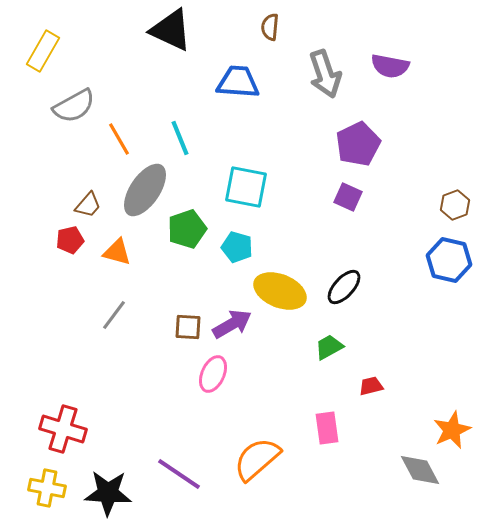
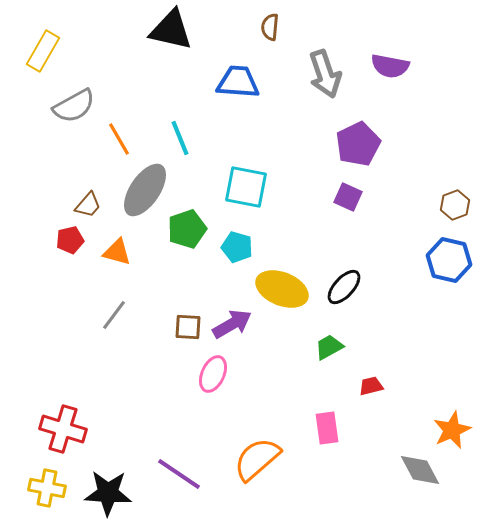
black triangle: rotated 12 degrees counterclockwise
yellow ellipse: moved 2 px right, 2 px up
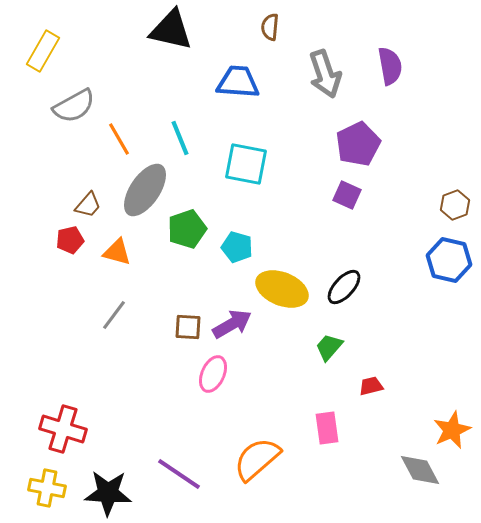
purple semicircle: rotated 111 degrees counterclockwise
cyan square: moved 23 px up
purple square: moved 1 px left, 2 px up
green trapezoid: rotated 20 degrees counterclockwise
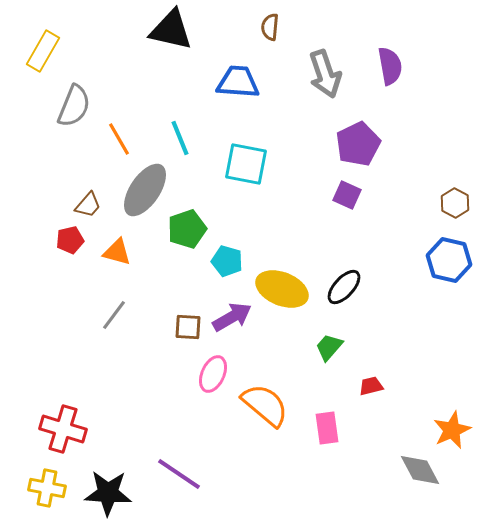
gray semicircle: rotated 39 degrees counterclockwise
brown hexagon: moved 2 px up; rotated 12 degrees counterclockwise
cyan pentagon: moved 10 px left, 14 px down
purple arrow: moved 7 px up
orange semicircle: moved 8 px right, 54 px up; rotated 81 degrees clockwise
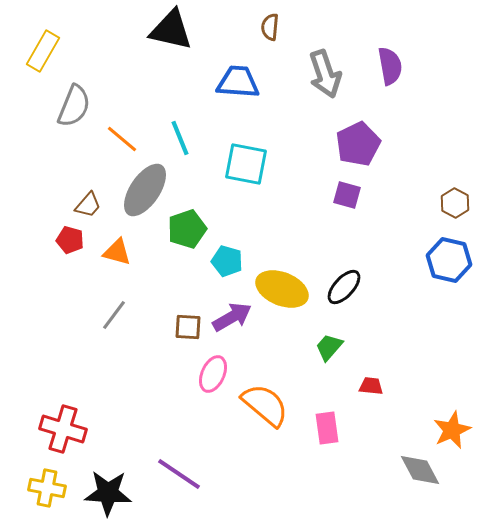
orange line: moved 3 px right; rotated 20 degrees counterclockwise
purple square: rotated 8 degrees counterclockwise
red pentagon: rotated 28 degrees clockwise
red trapezoid: rotated 20 degrees clockwise
